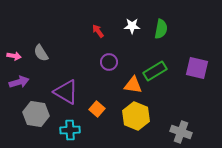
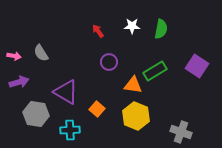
purple square: moved 2 px up; rotated 20 degrees clockwise
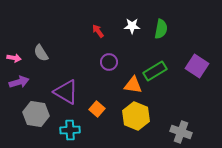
pink arrow: moved 2 px down
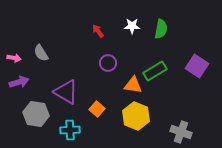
purple circle: moved 1 px left, 1 px down
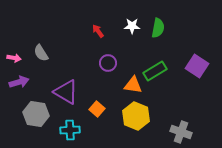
green semicircle: moved 3 px left, 1 px up
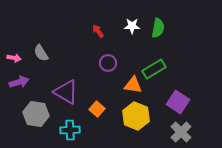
purple square: moved 19 px left, 36 px down
green rectangle: moved 1 px left, 2 px up
gray cross: rotated 25 degrees clockwise
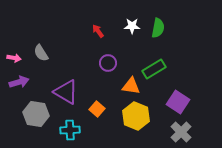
orange triangle: moved 2 px left, 1 px down
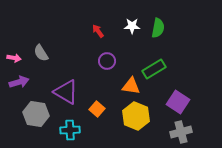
purple circle: moved 1 px left, 2 px up
gray cross: rotated 30 degrees clockwise
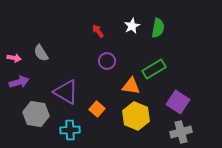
white star: rotated 28 degrees counterclockwise
